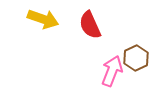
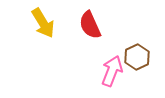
yellow arrow: moved 4 px down; rotated 40 degrees clockwise
brown hexagon: moved 1 px right, 1 px up
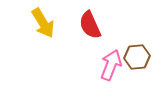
brown hexagon: rotated 20 degrees clockwise
pink arrow: moved 1 px left, 6 px up
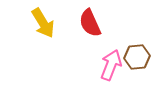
red semicircle: moved 2 px up
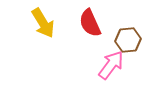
brown hexagon: moved 9 px left, 17 px up
pink arrow: rotated 16 degrees clockwise
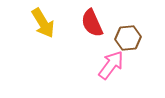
red semicircle: moved 2 px right
brown hexagon: moved 2 px up
